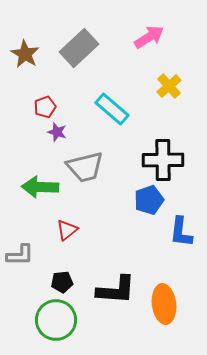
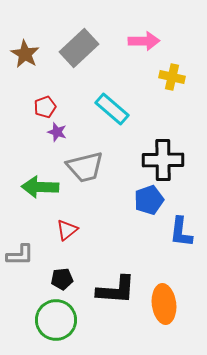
pink arrow: moved 5 px left, 4 px down; rotated 32 degrees clockwise
yellow cross: moved 3 px right, 9 px up; rotated 35 degrees counterclockwise
black pentagon: moved 3 px up
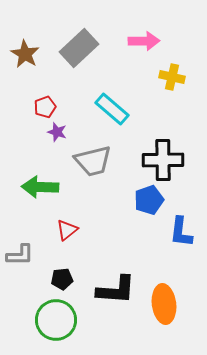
gray trapezoid: moved 8 px right, 6 px up
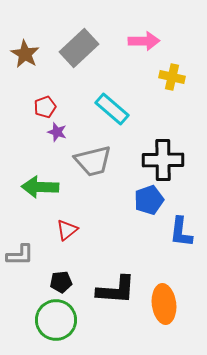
black pentagon: moved 1 px left, 3 px down
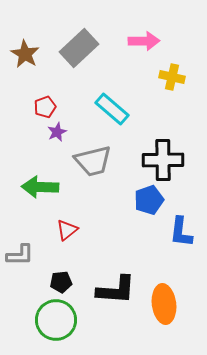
purple star: rotated 30 degrees clockwise
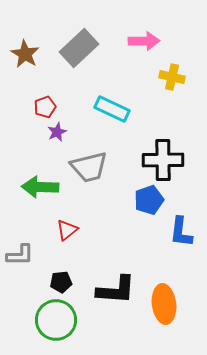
cyan rectangle: rotated 16 degrees counterclockwise
gray trapezoid: moved 4 px left, 6 px down
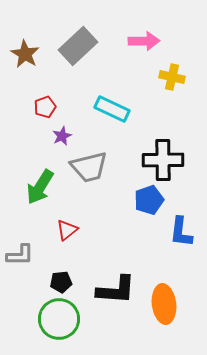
gray rectangle: moved 1 px left, 2 px up
purple star: moved 5 px right, 4 px down
green arrow: rotated 60 degrees counterclockwise
green circle: moved 3 px right, 1 px up
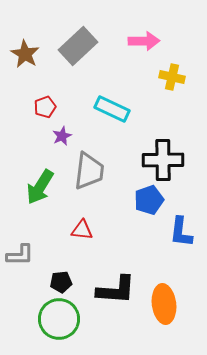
gray trapezoid: moved 4 px down; rotated 69 degrees counterclockwise
red triangle: moved 15 px right; rotated 45 degrees clockwise
